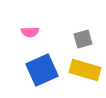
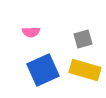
pink semicircle: moved 1 px right
blue square: moved 1 px right
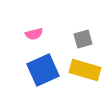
pink semicircle: moved 3 px right, 2 px down; rotated 12 degrees counterclockwise
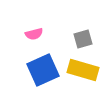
yellow rectangle: moved 2 px left
